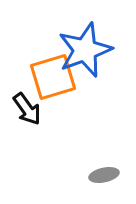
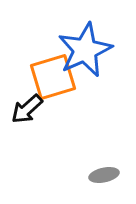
blue star: rotated 4 degrees counterclockwise
black arrow: rotated 84 degrees clockwise
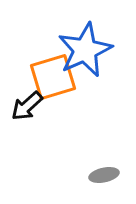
black arrow: moved 3 px up
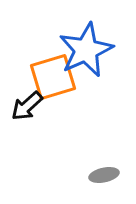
blue star: moved 1 px right
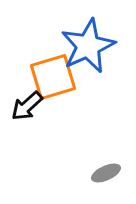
blue star: moved 2 px right, 4 px up
gray ellipse: moved 2 px right, 2 px up; rotated 12 degrees counterclockwise
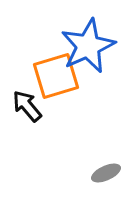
orange square: moved 3 px right, 1 px up
black arrow: rotated 92 degrees clockwise
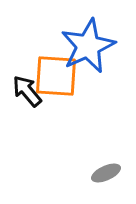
orange square: rotated 21 degrees clockwise
black arrow: moved 15 px up
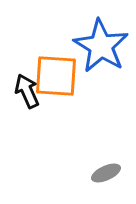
blue star: moved 13 px right; rotated 16 degrees counterclockwise
black arrow: rotated 16 degrees clockwise
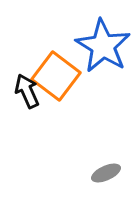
blue star: moved 2 px right
orange square: rotated 33 degrees clockwise
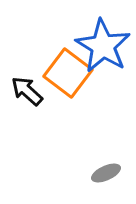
orange square: moved 12 px right, 3 px up
black arrow: rotated 24 degrees counterclockwise
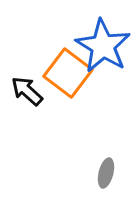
gray ellipse: rotated 52 degrees counterclockwise
